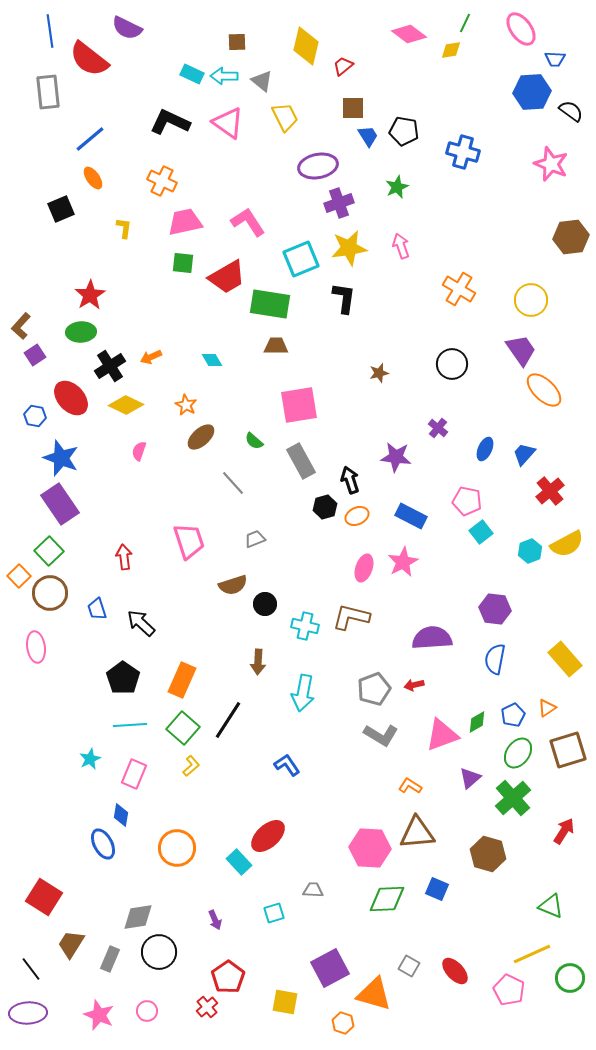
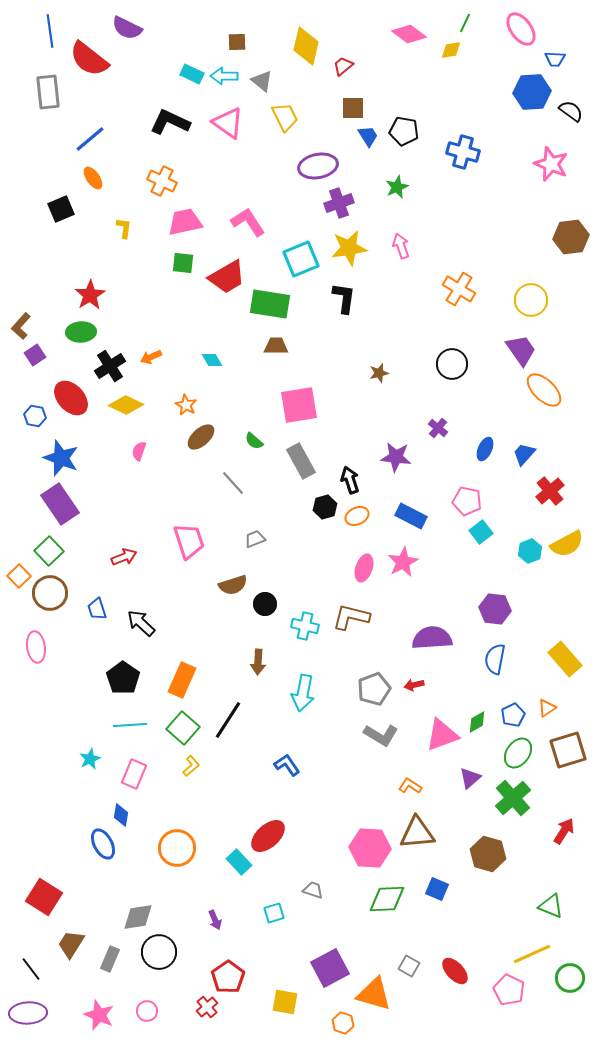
red arrow at (124, 557): rotated 75 degrees clockwise
gray trapezoid at (313, 890): rotated 15 degrees clockwise
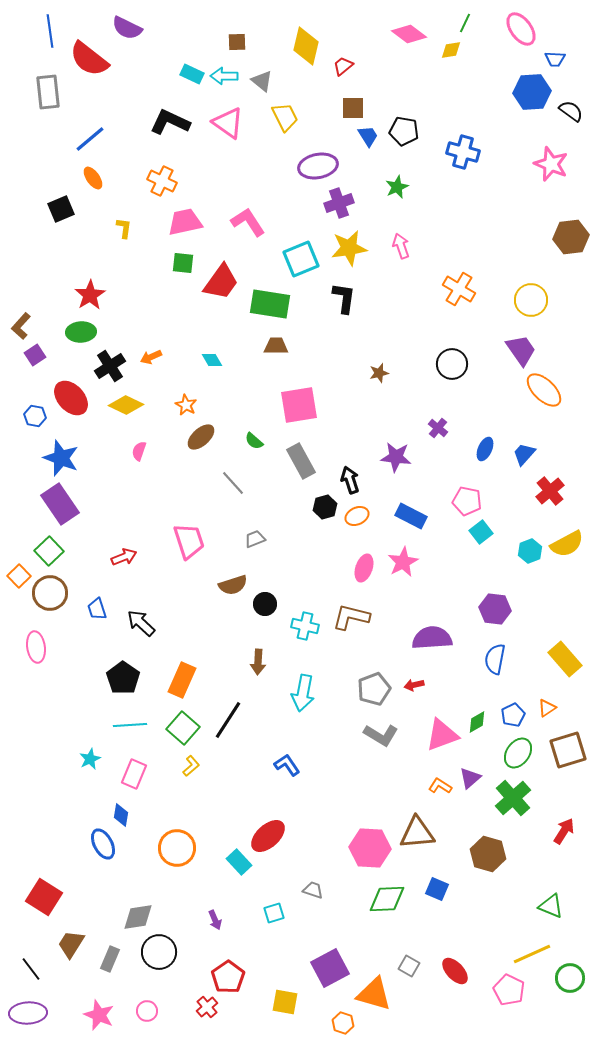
red trapezoid at (227, 277): moved 6 px left, 5 px down; rotated 24 degrees counterclockwise
orange L-shape at (410, 786): moved 30 px right
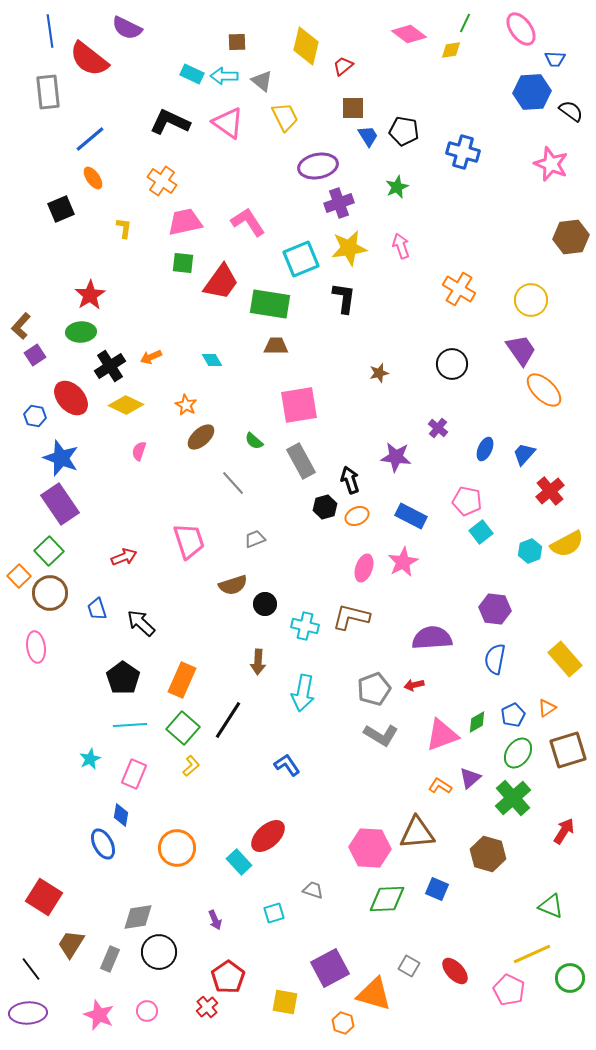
orange cross at (162, 181): rotated 8 degrees clockwise
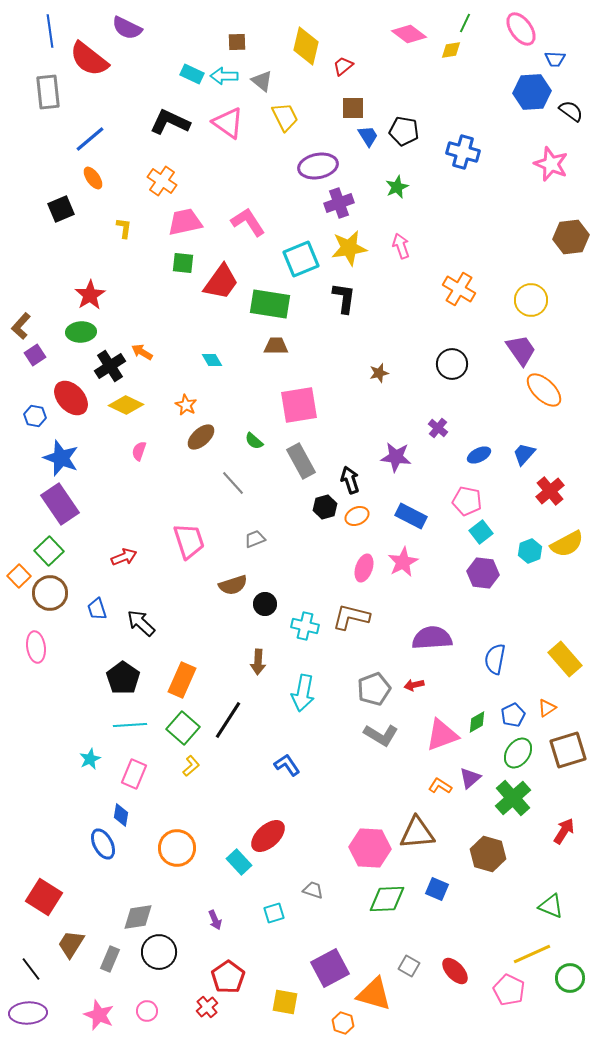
orange arrow at (151, 357): moved 9 px left, 5 px up; rotated 55 degrees clockwise
blue ellipse at (485, 449): moved 6 px left, 6 px down; rotated 40 degrees clockwise
purple hexagon at (495, 609): moved 12 px left, 36 px up
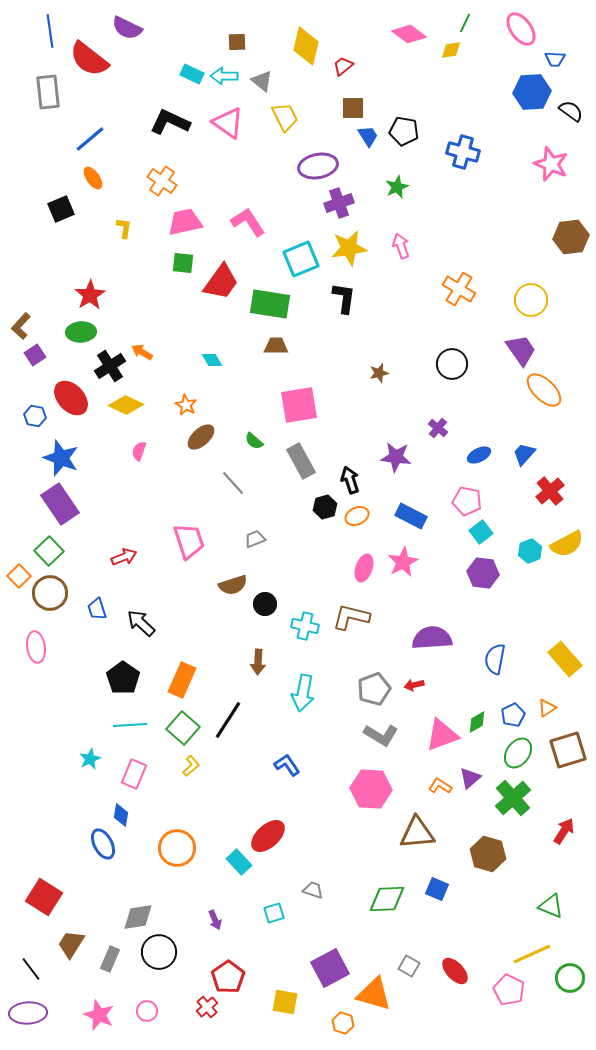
pink hexagon at (370, 848): moved 1 px right, 59 px up
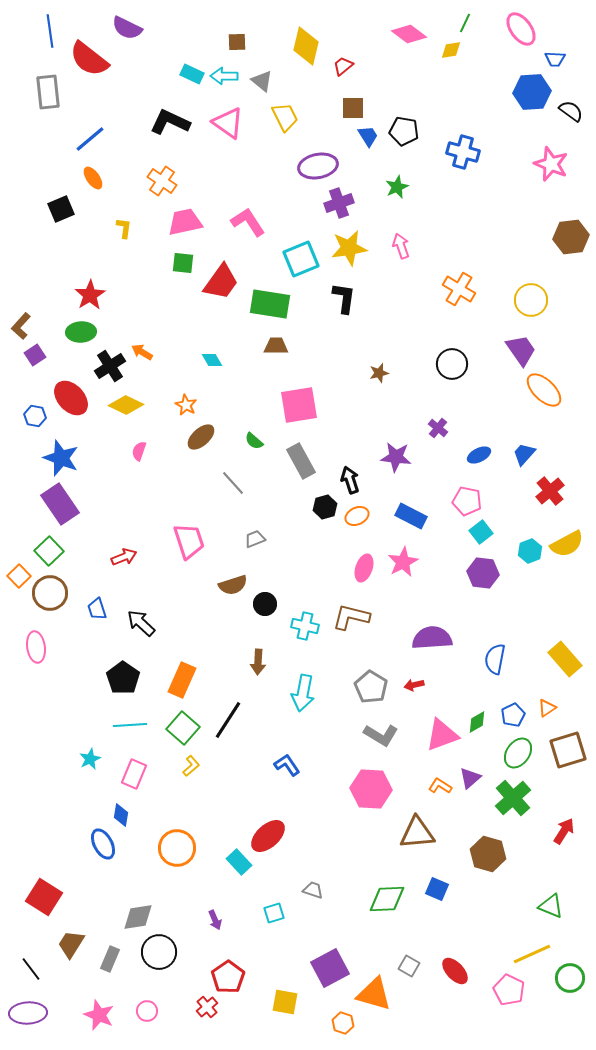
gray pentagon at (374, 689): moved 3 px left, 2 px up; rotated 20 degrees counterclockwise
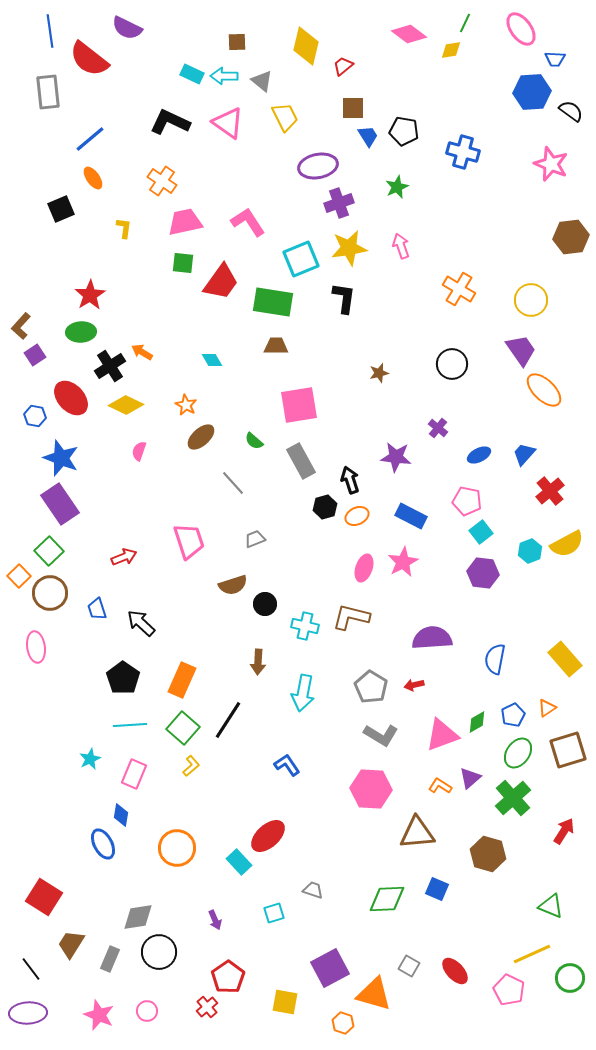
green rectangle at (270, 304): moved 3 px right, 2 px up
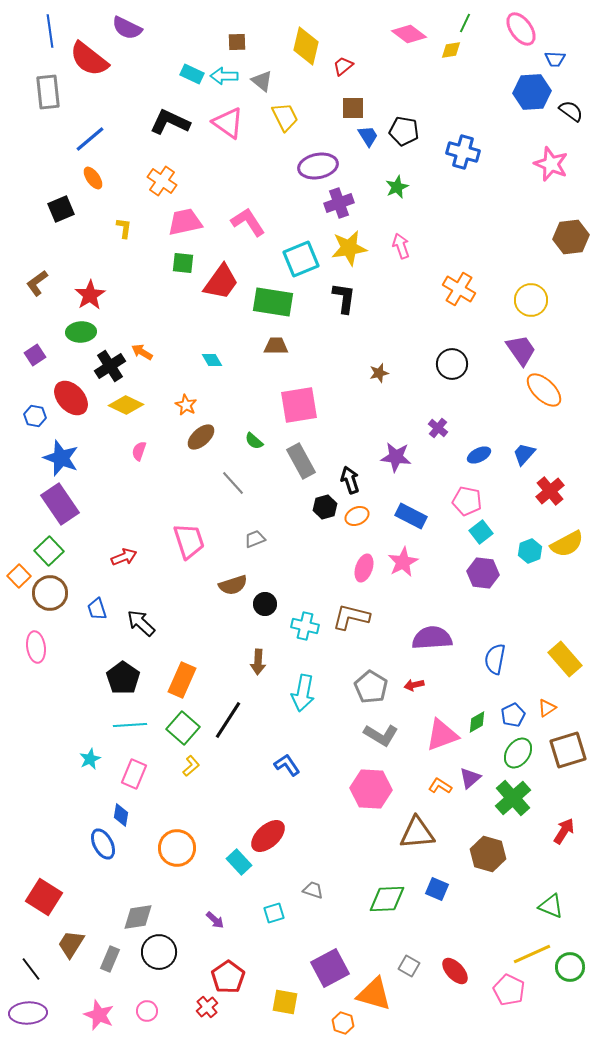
brown L-shape at (21, 326): moved 16 px right, 43 px up; rotated 12 degrees clockwise
purple arrow at (215, 920): rotated 24 degrees counterclockwise
green circle at (570, 978): moved 11 px up
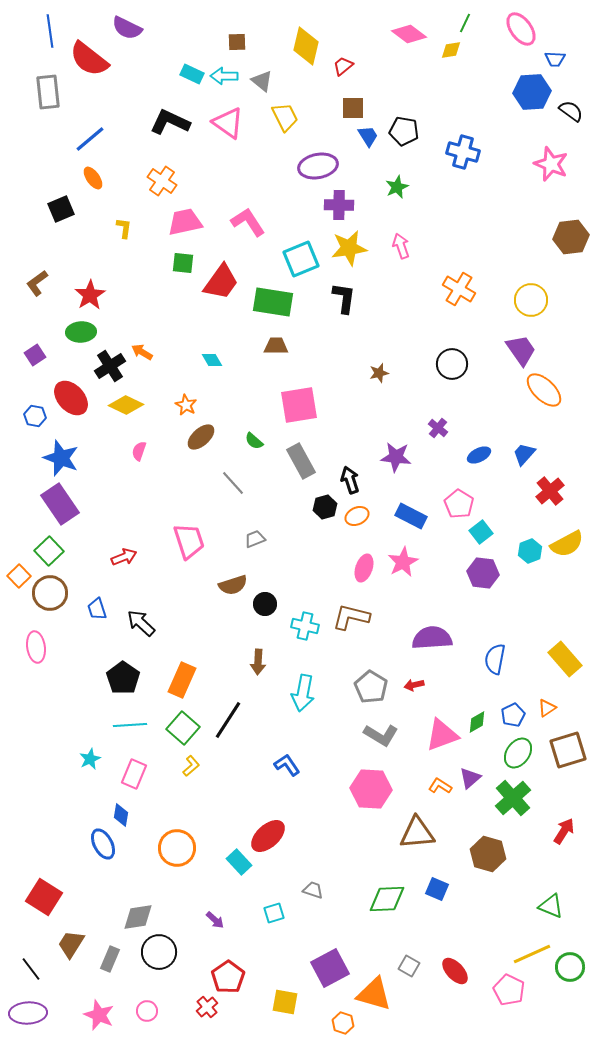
purple cross at (339, 203): moved 2 px down; rotated 20 degrees clockwise
pink pentagon at (467, 501): moved 8 px left, 3 px down; rotated 20 degrees clockwise
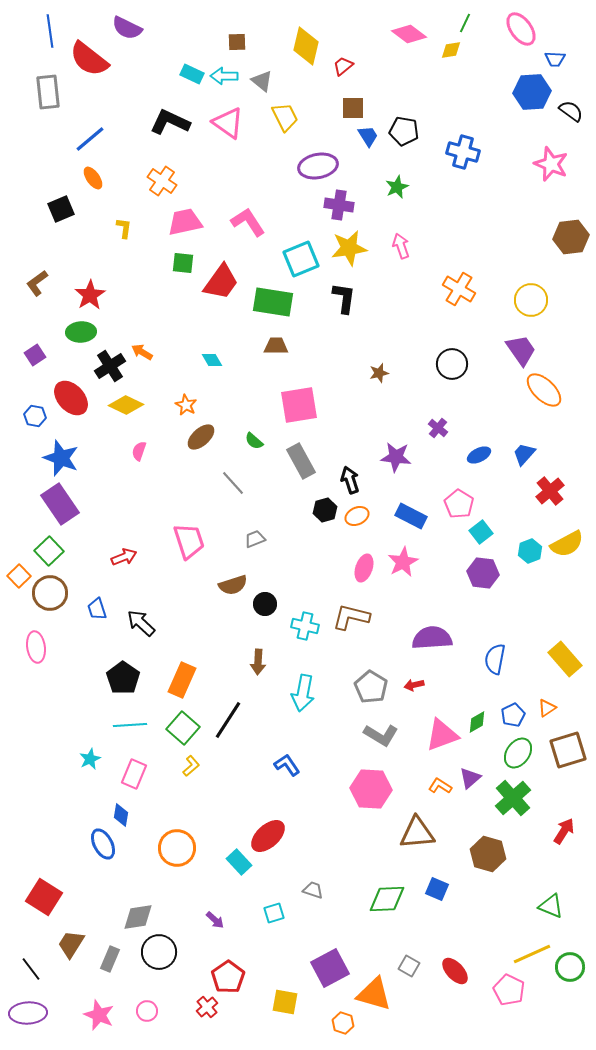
purple cross at (339, 205): rotated 8 degrees clockwise
black hexagon at (325, 507): moved 3 px down
